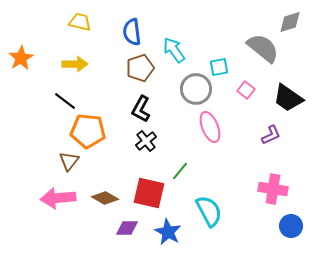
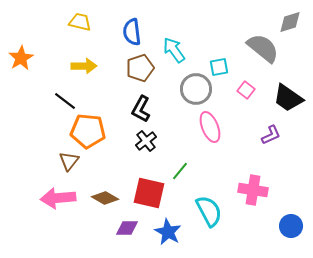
yellow arrow: moved 9 px right, 2 px down
pink cross: moved 20 px left, 1 px down
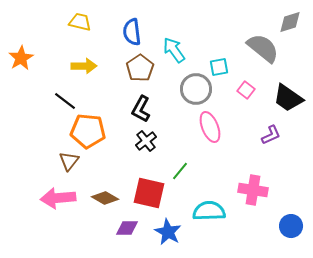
brown pentagon: rotated 16 degrees counterclockwise
cyan semicircle: rotated 64 degrees counterclockwise
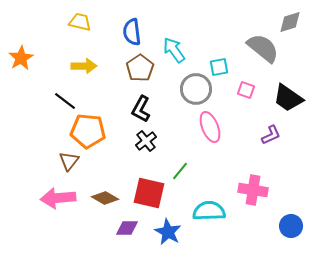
pink square: rotated 18 degrees counterclockwise
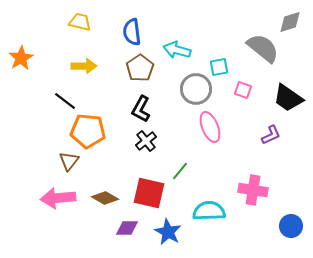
cyan arrow: moved 3 px right; rotated 40 degrees counterclockwise
pink square: moved 3 px left
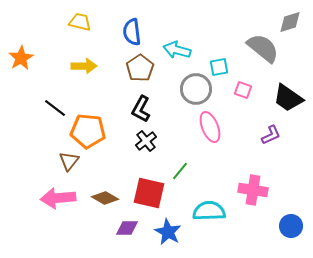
black line: moved 10 px left, 7 px down
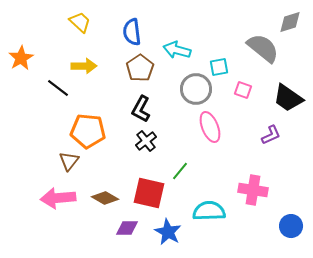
yellow trapezoid: rotated 30 degrees clockwise
black line: moved 3 px right, 20 px up
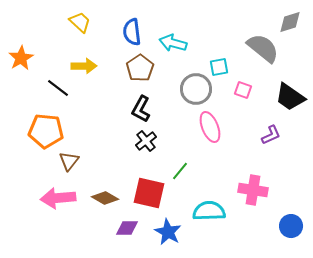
cyan arrow: moved 4 px left, 7 px up
black trapezoid: moved 2 px right, 1 px up
orange pentagon: moved 42 px left
